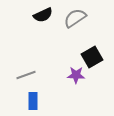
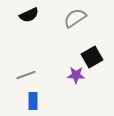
black semicircle: moved 14 px left
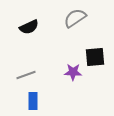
black semicircle: moved 12 px down
black square: moved 3 px right; rotated 25 degrees clockwise
purple star: moved 3 px left, 3 px up
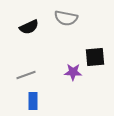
gray semicircle: moved 9 px left; rotated 135 degrees counterclockwise
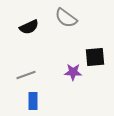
gray semicircle: rotated 25 degrees clockwise
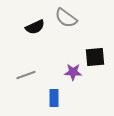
black semicircle: moved 6 px right
blue rectangle: moved 21 px right, 3 px up
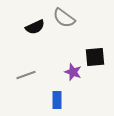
gray semicircle: moved 2 px left
purple star: rotated 18 degrees clockwise
blue rectangle: moved 3 px right, 2 px down
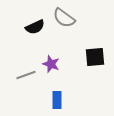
purple star: moved 22 px left, 8 px up
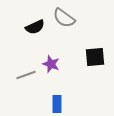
blue rectangle: moved 4 px down
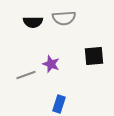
gray semicircle: rotated 40 degrees counterclockwise
black semicircle: moved 2 px left, 5 px up; rotated 24 degrees clockwise
black square: moved 1 px left, 1 px up
blue rectangle: moved 2 px right; rotated 18 degrees clockwise
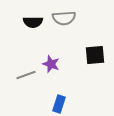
black square: moved 1 px right, 1 px up
